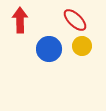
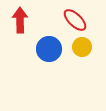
yellow circle: moved 1 px down
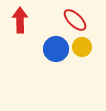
blue circle: moved 7 px right
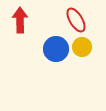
red ellipse: moved 1 px right; rotated 15 degrees clockwise
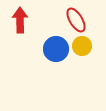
yellow circle: moved 1 px up
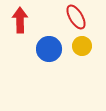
red ellipse: moved 3 px up
blue circle: moved 7 px left
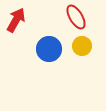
red arrow: moved 4 px left; rotated 30 degrees clockwise
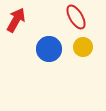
yellow circle: moved 1 px right, 1 px down
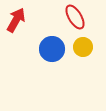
red ellipse: moved 1 px left
blue circle: moved 3 px right
